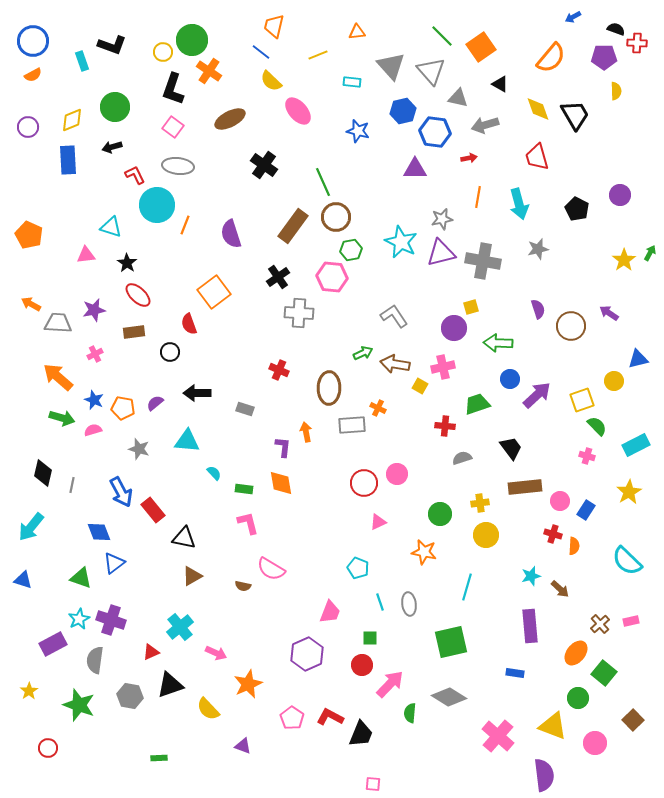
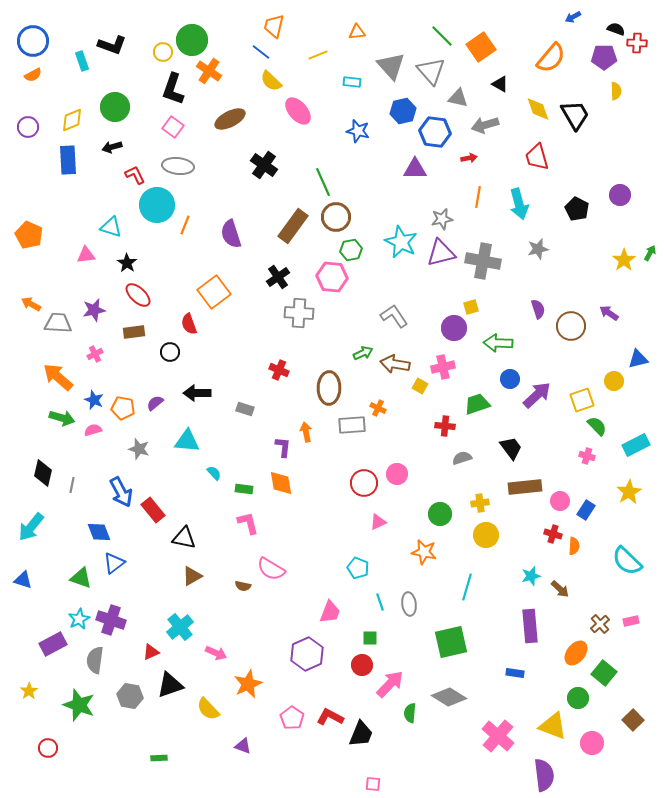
pink circle at (595, 743): moved 3 px left
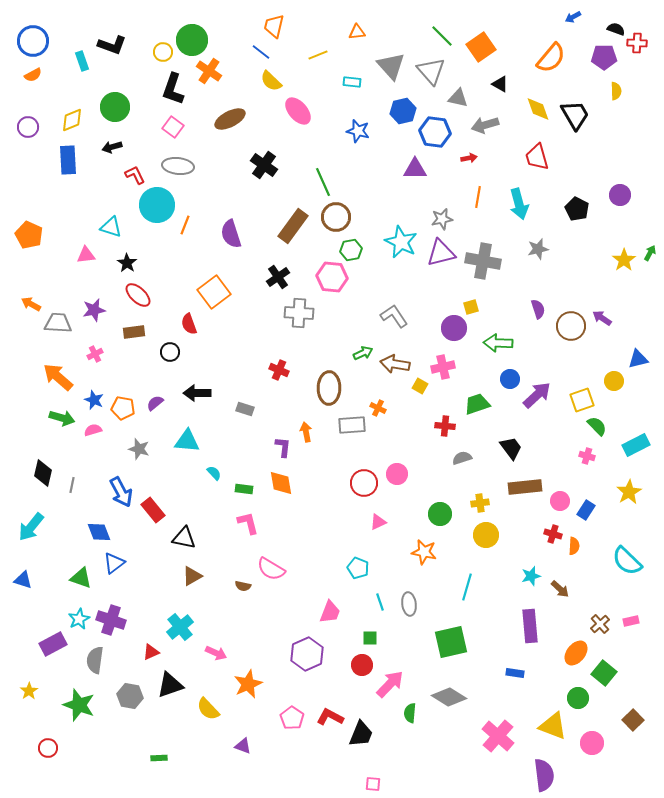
purple arrow at (609, 313): moved 7 px left, 5 px down
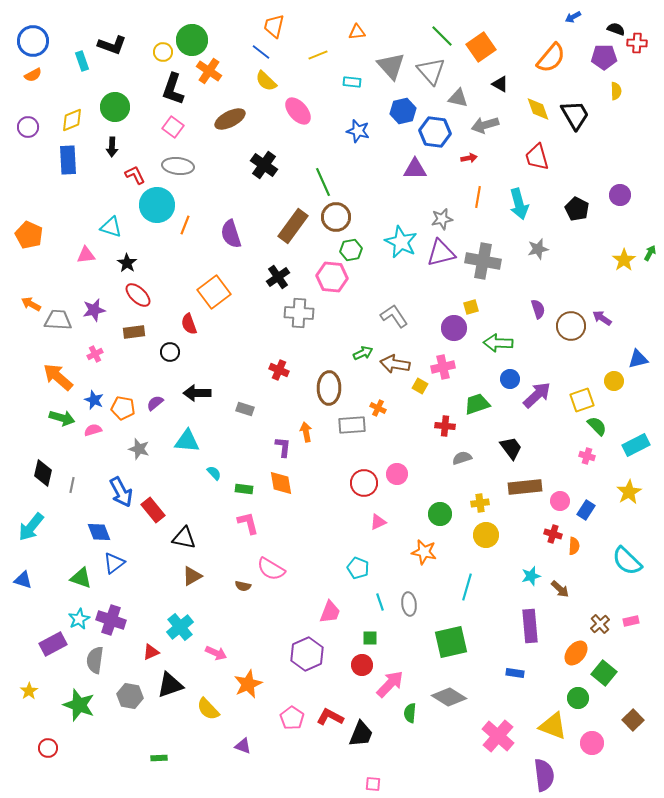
yellow semicircle at (271, 81): moved 5 px left
black arrow at (112, 147): rotated 72 degrees counterclockwise
gray trapezoid at (58, 323): moved 3 px up
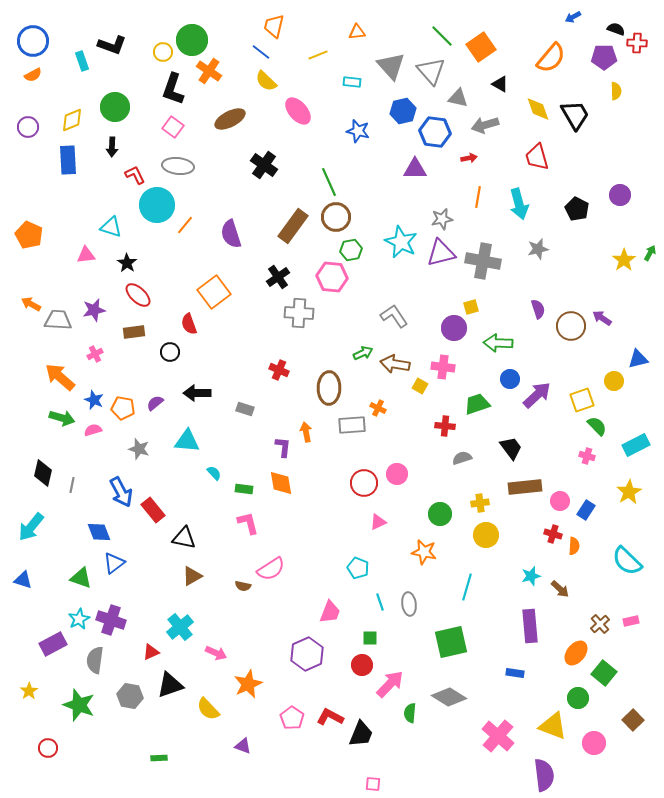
green line at (323, 182): moved 6 px right
orange line at (185, 225): rotated 18 degrees clockwise
pink cross at (443, 367): rotated 20 degrees clockwise
orange arrow at (58, 377): moved 2 px right
pink semicircle at (271, 569): rotated 64 degrees counterclockwise
pink circle at (592, 743): moved 2 px right
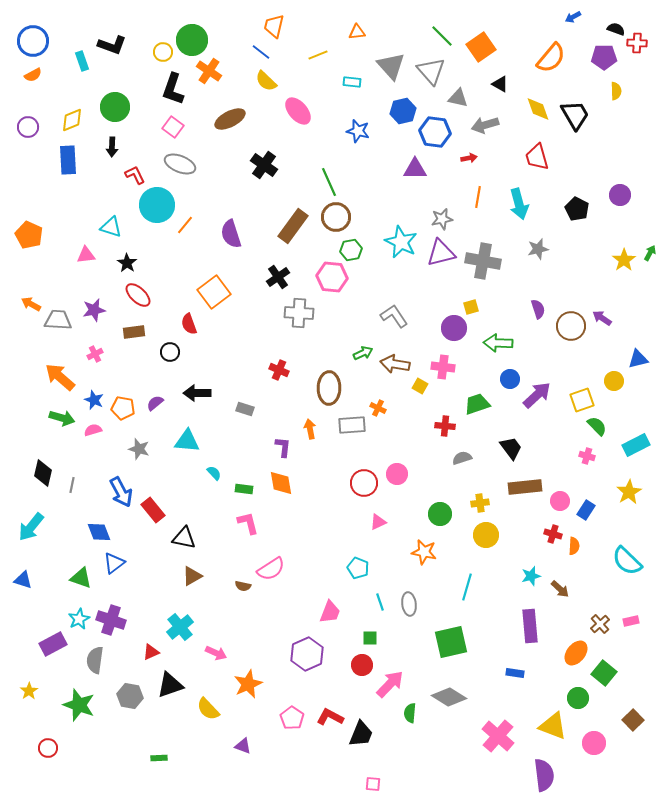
gray ellipse at (178, 166): moved 2 px right, 2 px up; rotated 16 degrees clockwise
orange arrow at (306, 432): moved 4 px right, 3 px up
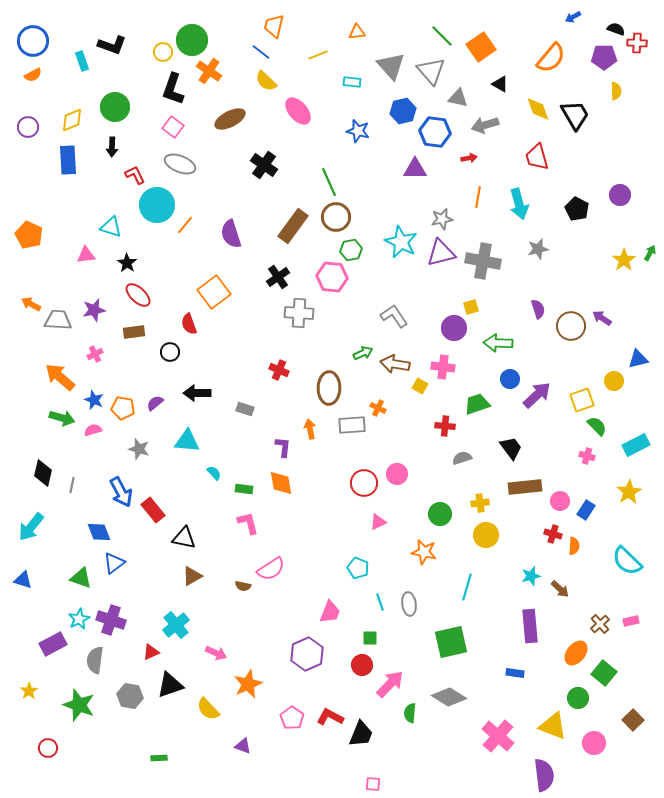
cyan cross at (180, 627): moved 4 px left, 2 px up
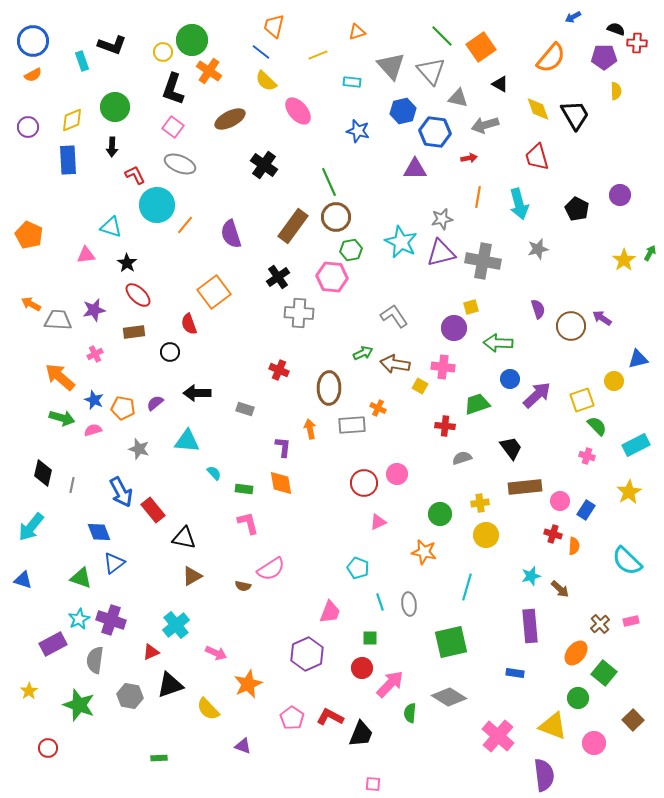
orange triangle at (357, 32): rotated 12 degrees counterclockwise
red circle at (362, 665): moved 3 px down
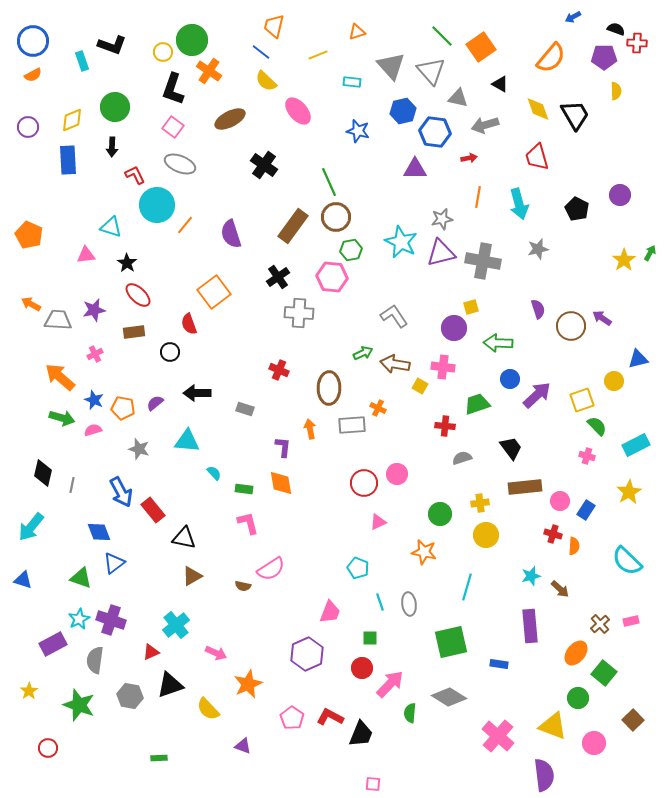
blue rectangle at (515, 673): moved 16 px left, 9 px up
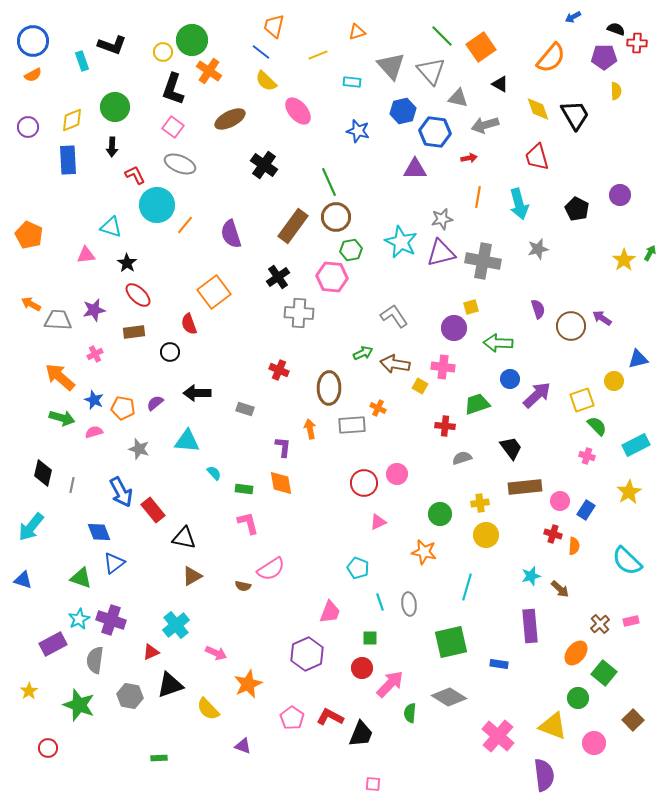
pink semicircle at (93, 430): moved 1 px right, 2 px down
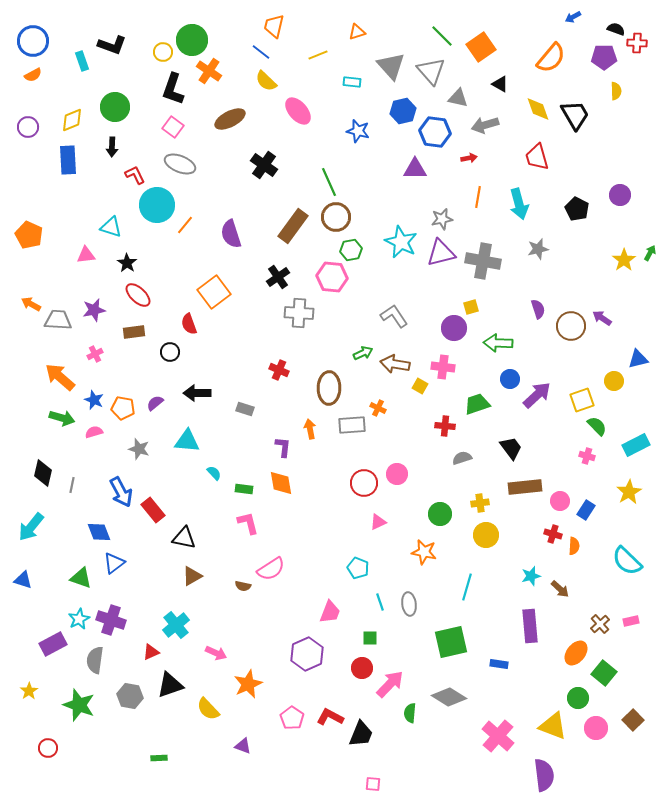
pink circle at (594, 743): moved 2 px right, 15 px up
